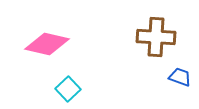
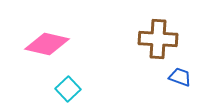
brown cross: moved 2 px right, 2 px down
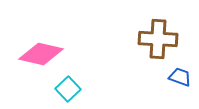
pink diamond: moved 6 px left, 10 px down
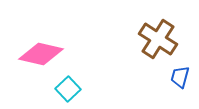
brown cross: rotated 30 degrees clockwise
blue trapezoid: rotated 95 degrees counterclockwise
